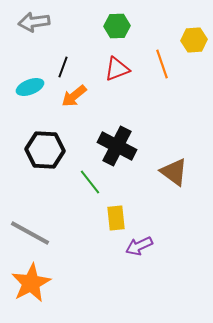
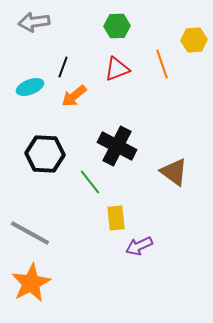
black hexagon: moved 4 px down
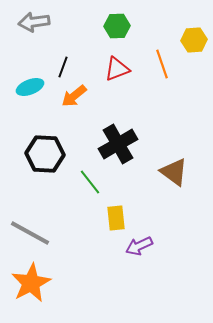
black cross: moved 1 px right, 2 px up; rotated 33 degrees clockwise
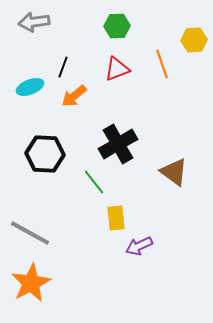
green line: moved 4 px right
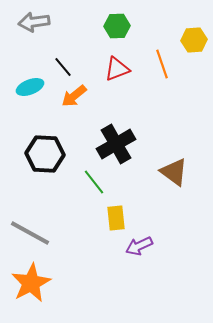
black line: rotated 60 degrees counterclockwise
black cross: moved 2 px left
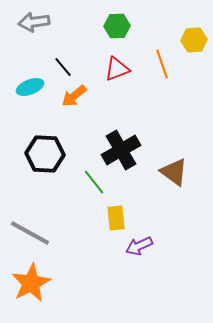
black cross: moved 5 px right, 6 px down
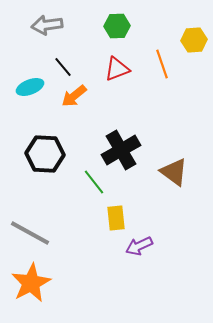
gray arrow: moved 13 px right, 3 px down
